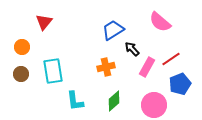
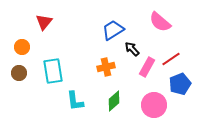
brown circle: moved 2 px left, 1 px up
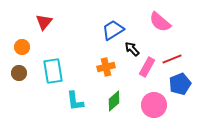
red line: moved 1 px right; rotated 12 degrees clockwise
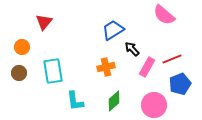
pink semicircle: moved 4 px right, 7 px up
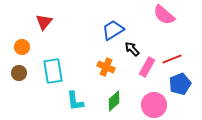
orange cross: rotated 36 degrees clockwise
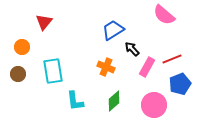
brown circle: moved 1 px left, 1 px down
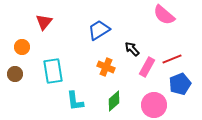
blue trapezoid: moved 14 px left
brown circle: moved 3 px left
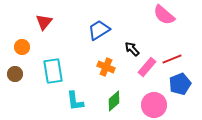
pink rectangle: rotated 12 degrees clockwise
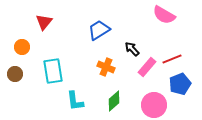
pink semicircle: rotated 10 degrees counterclockwise
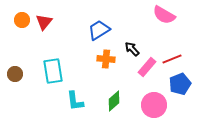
orange circle: moved 27 px up
orange cross: moved 8 px up; rotated 18 degrees counterclockwise
